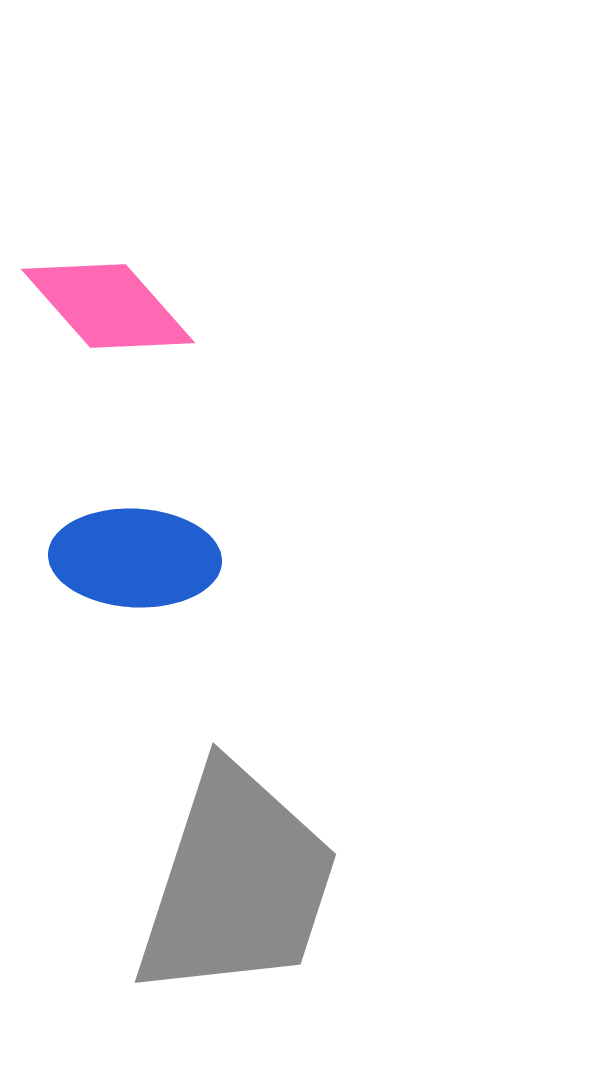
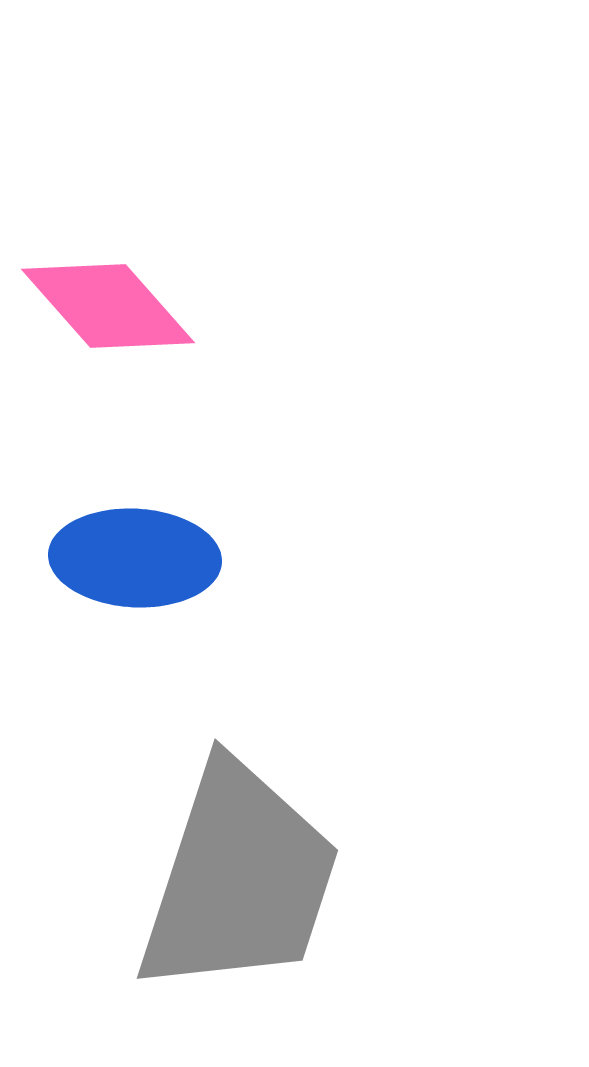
gray trapezoid: moved 2 px right, 4 px up
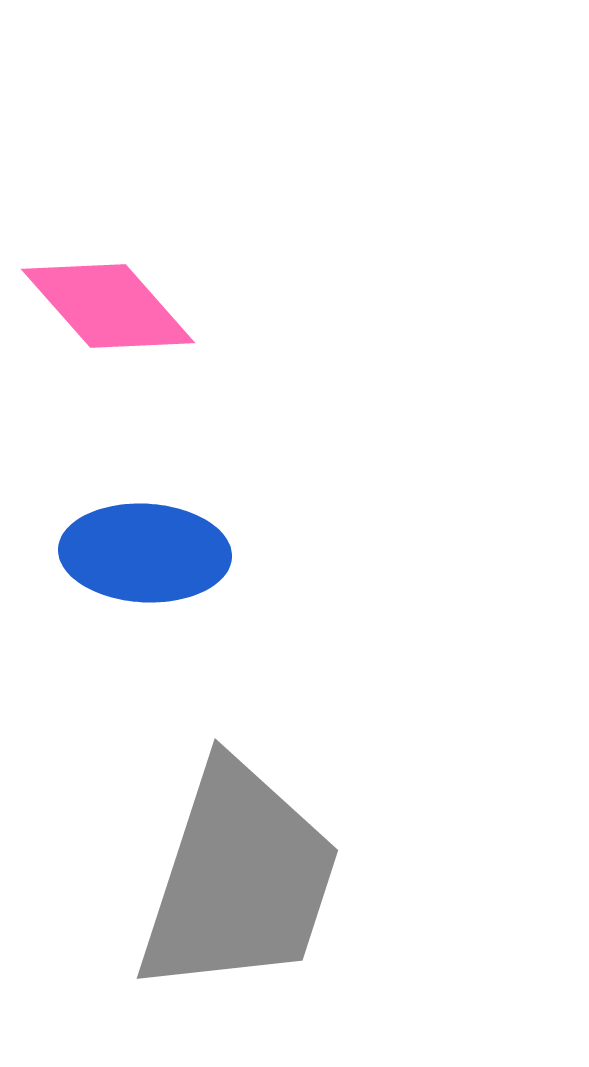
blue ellipse: moved 10 px right, 5 px up
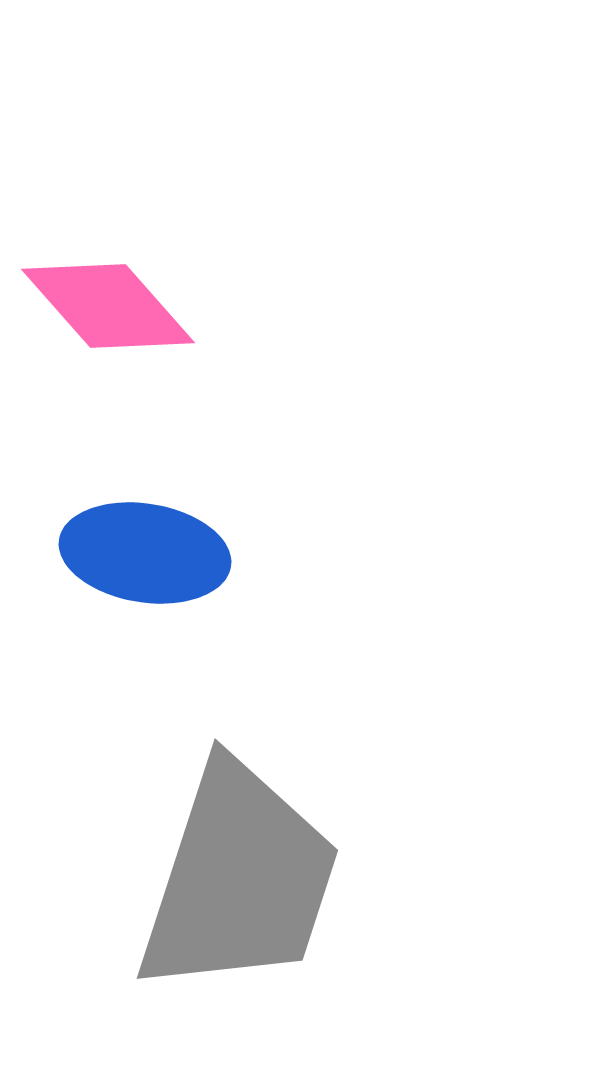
blue ellipse: rotated 6 degrees clockwise
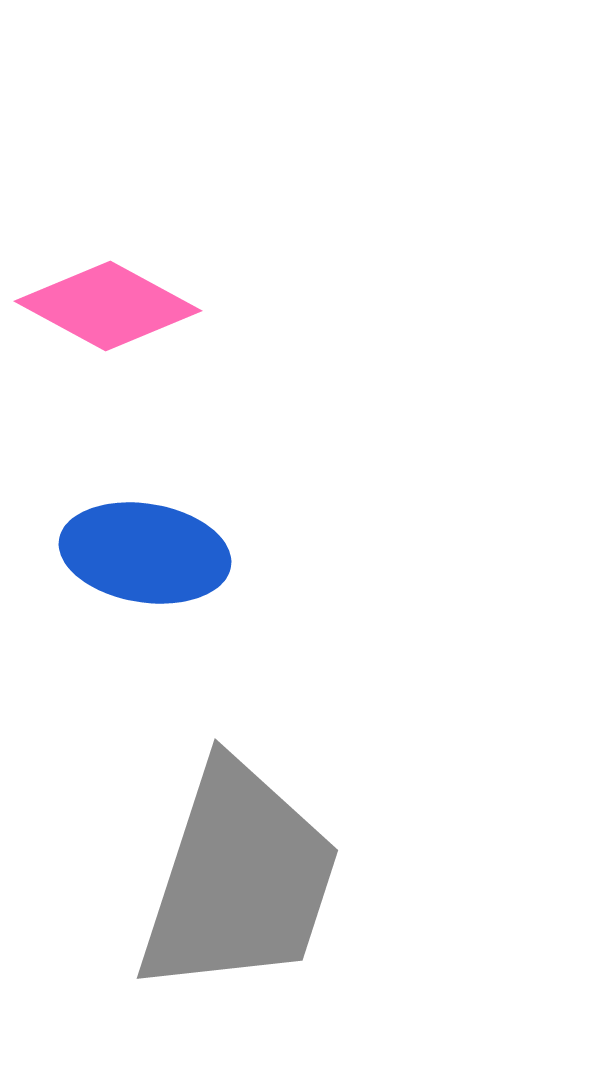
pink diamond: rotated 20 degrees counterclockwise
